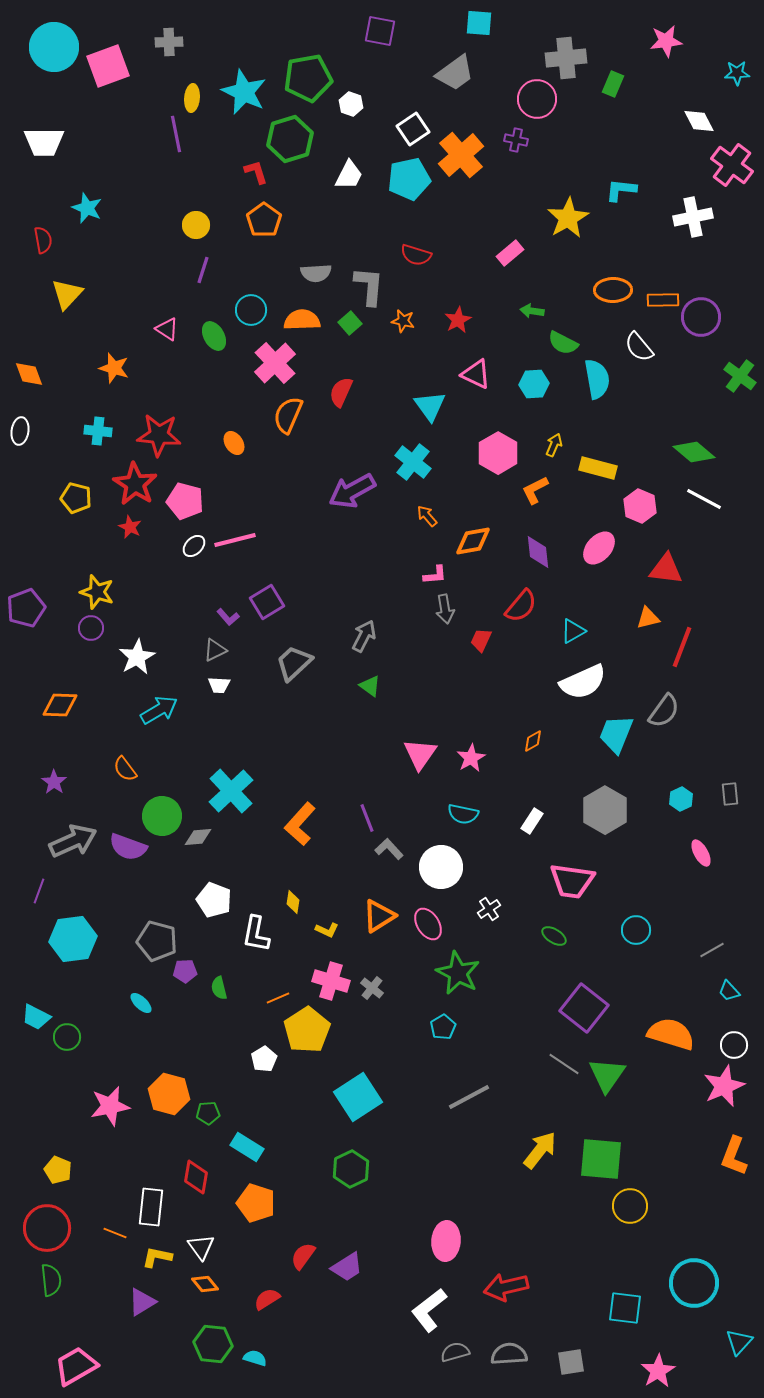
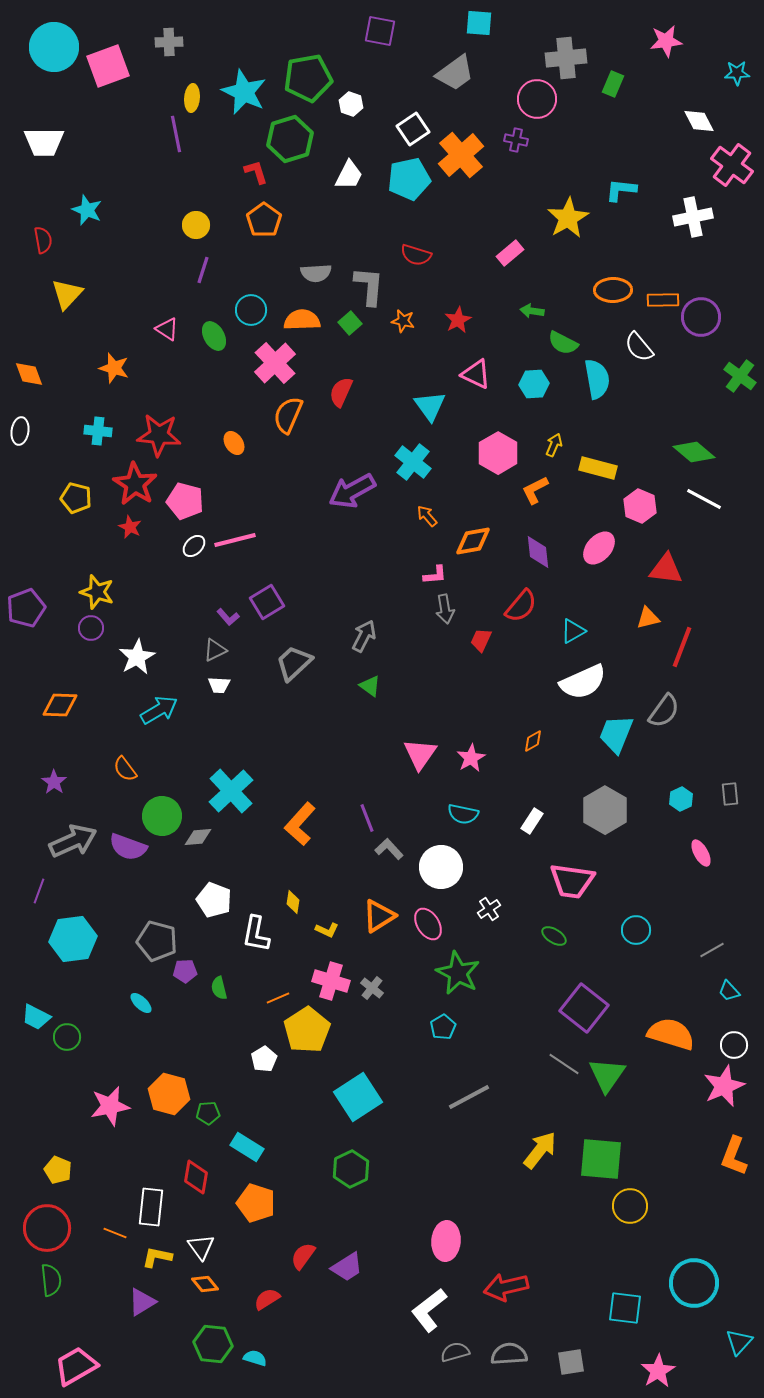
cyan star at (87, 208): moved 2 px down
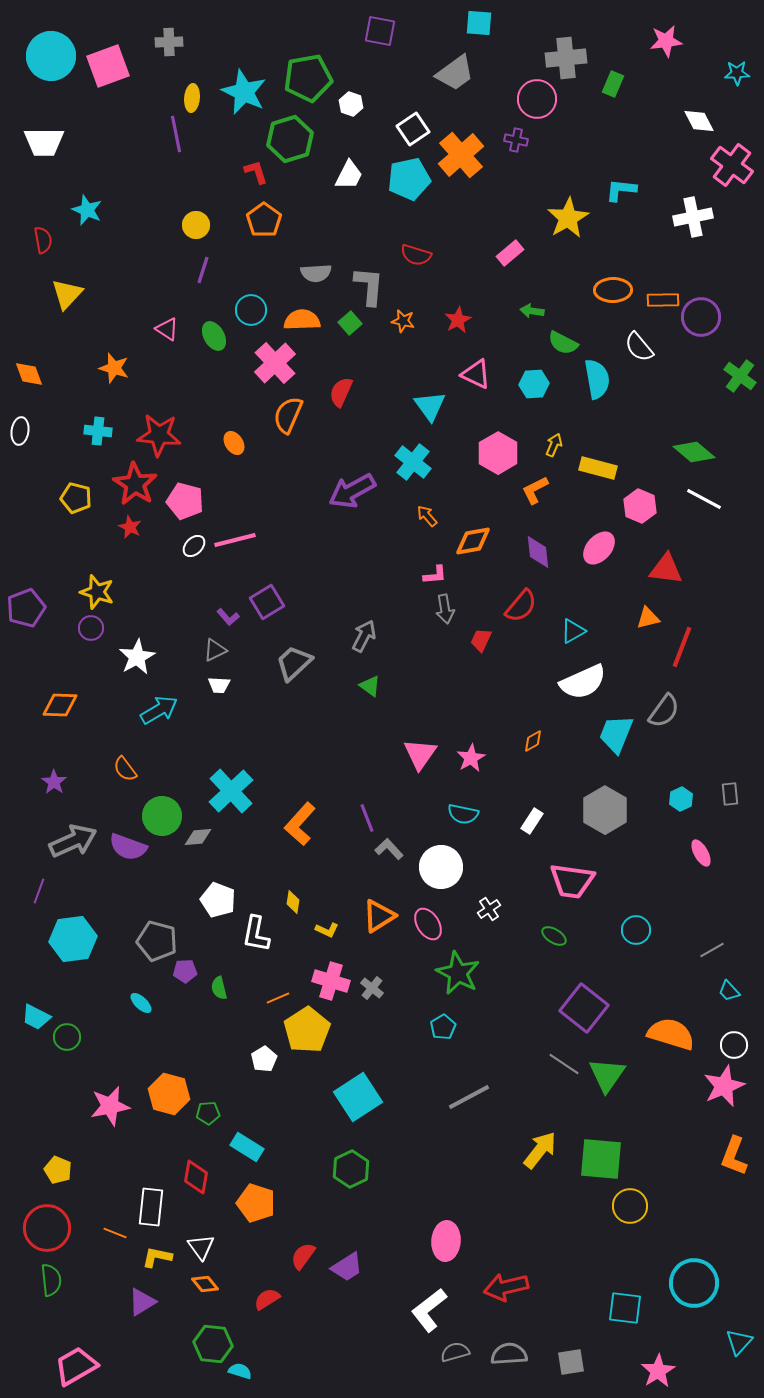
cyan circle at (54, 47): moved 3 px left, 9 px down
white pentagon at (214, 900): moved 4 px right
cyan semicircle at (255, 1358): moved 15 px left, 13 px down
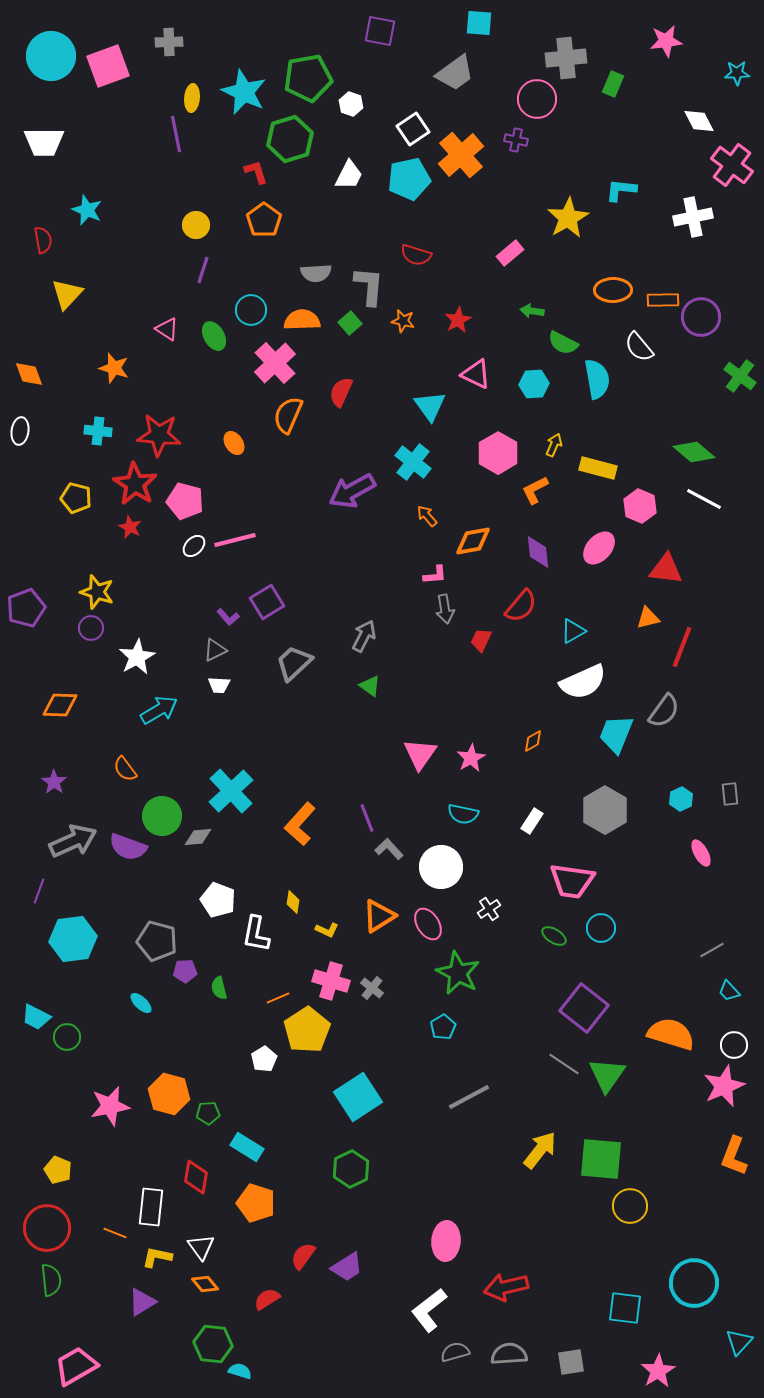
cyan circle at (636, 930): moved 35 px left, 2 px up
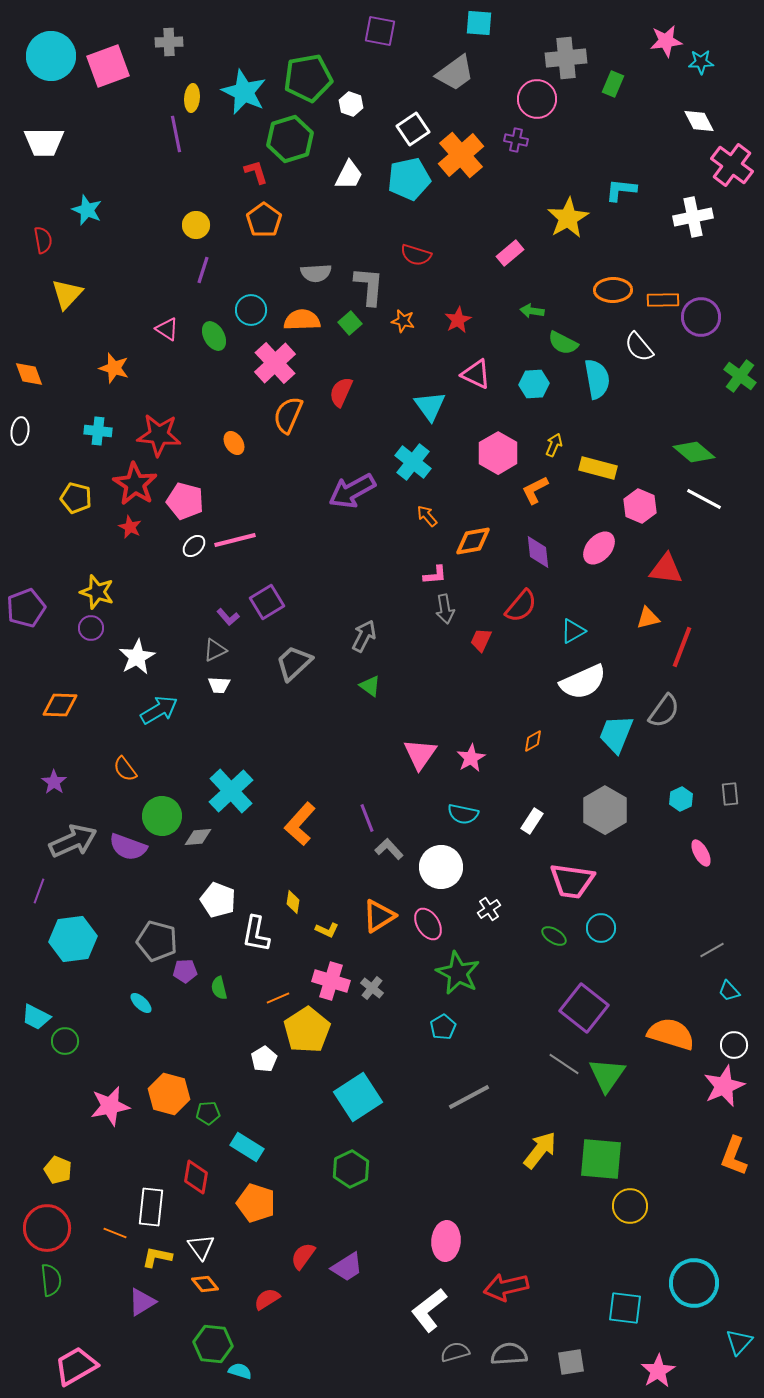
cyan star at (737, 73): moved 36 px left, 11 px up
green circle at (67, 1037): moved 2 px left, 4 px down
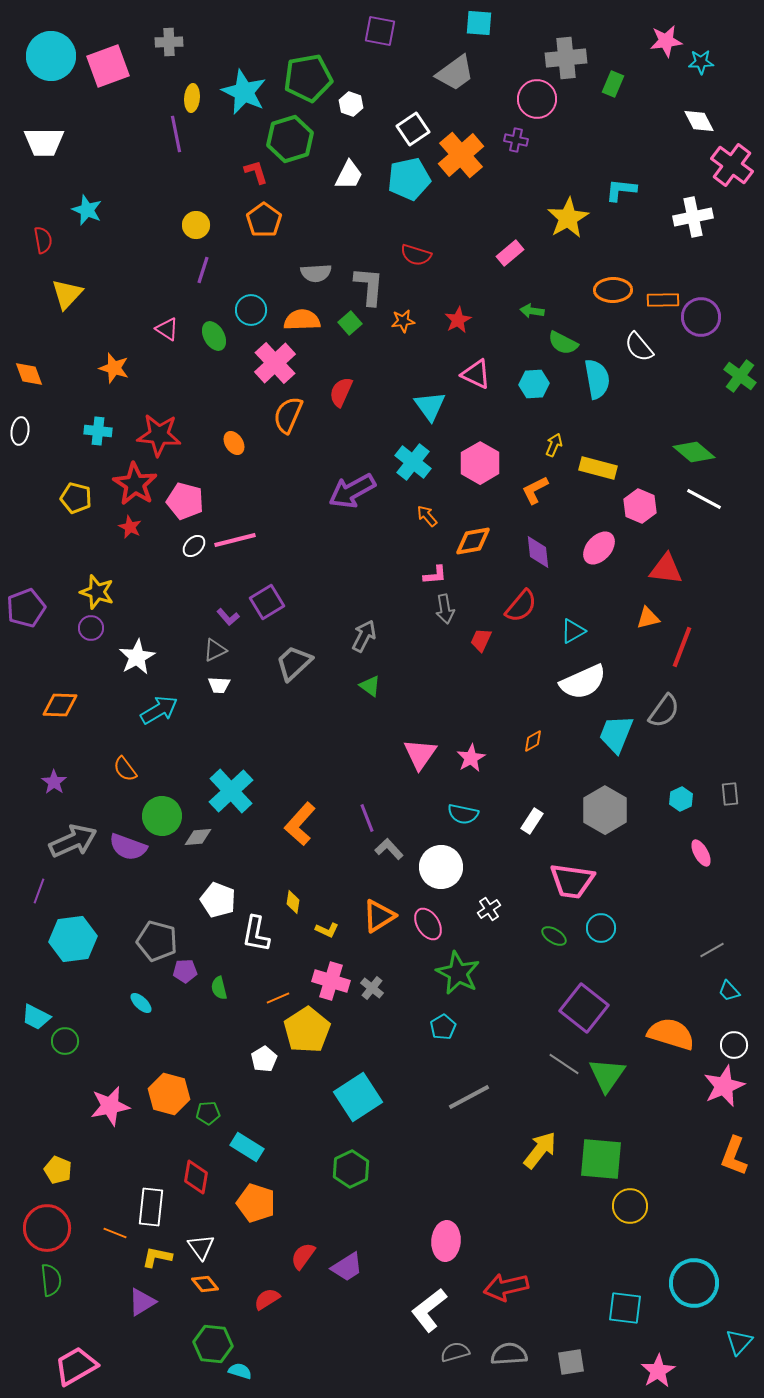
orange star at (403, 321): rotated 20 degrees counterclockwise
pink hexagon at (498, 453): moved 18 px left, 10 px down
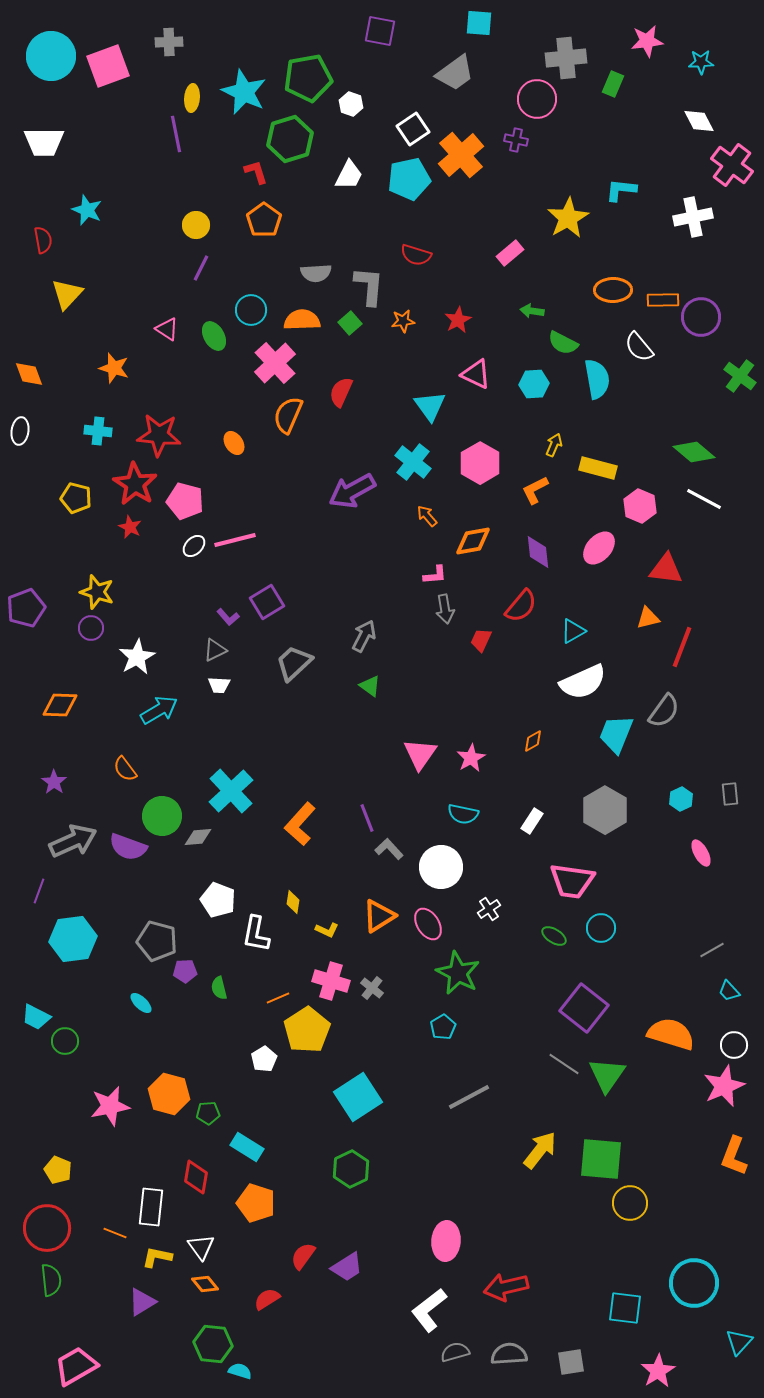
pink star at (666, 41): moved 19 px left
purple line at (203, 270): moved 2 px left, 2 px up; rotated 8 degrees clockwise
yellow circle at (630, 1206): moved 3 px up
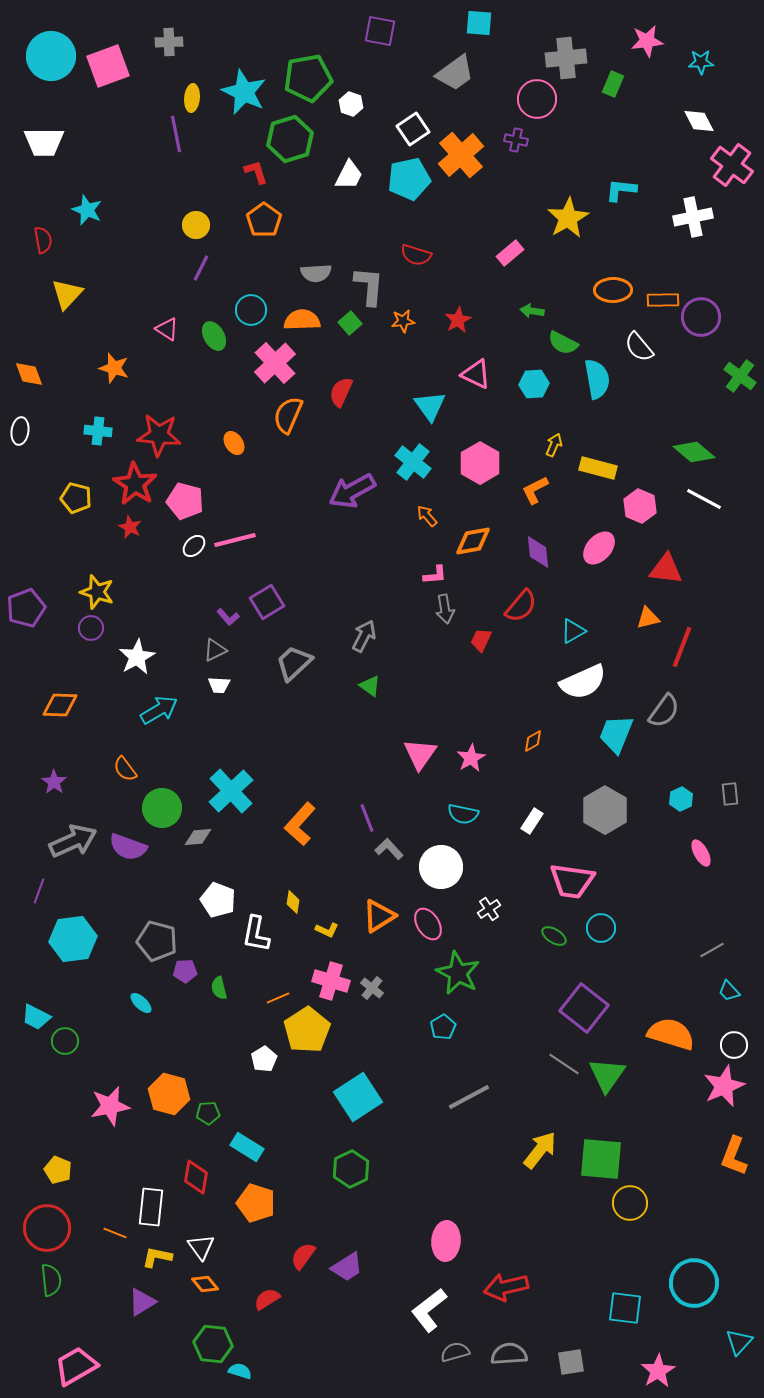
green circle at (162, 816): moved 8 px up
